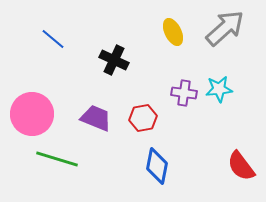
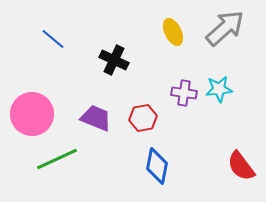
green line: rotated 42 degrees counterclockwise
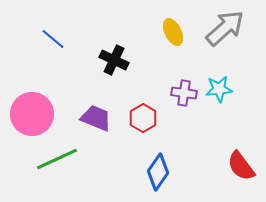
red hexagon: rotated 20 degrees counterclockwise
blue diamond: moved 1 px right, 6 px down; rotated 24 degrees clockwise
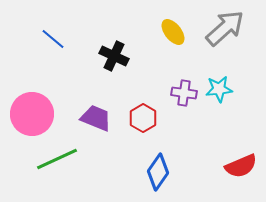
yellow ellipse: rotated 12 degrees counterclockwise
black cross: moved 4 px up
red semicircle: rotated 76 degrees counterclockwise
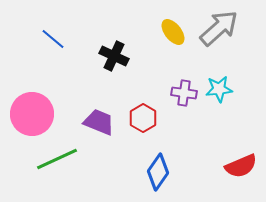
gray arrow: moved 6 px left
purple trapezoid: moved 3 px right, 4 px down
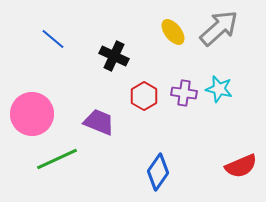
cyan star: rotated 20 degrees clockwise
red hexagon: moved 1 px right, 22 px up
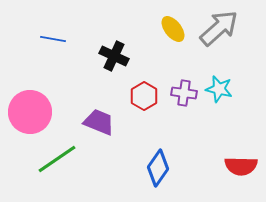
yellow ellipse: moved 3 px up
blue line: rotated 30 degrees counterclockwise
pink circle: moved 2 px left, 2 px up
green line: rotated 9 degrees counterclockwise
red semicircle: rotated 24 degrees clockwise
blue diamond: moved 4 px up
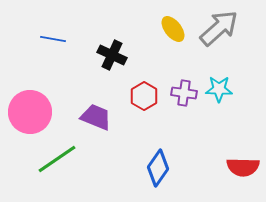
black cross: moved 2 px left, 1 px up
cyan star: rotated 12 degrees counterclockwise
purple trapezoid: moved 3 px left, 5 px up
red semicircle: moved 2 px right, 1 px down
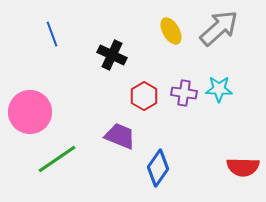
yellow ellipse: moved 2 px left, 2 px down; rotated 8 degrees clockwise
blue line: moved 1 px left, 5 px up; rotated 60 degrees clockwise
purple trapezoid: moved 24 px right, 19 px down
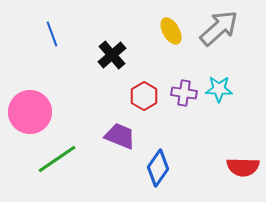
black cross: rotated 24 degrees clockwise
